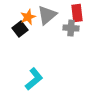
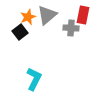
red rectangle: moved 6 px right, 2 px down; rotated 18 degrees clockwise
black square: moved 3 px down
cyan L-shape: rotated 25 degrees counterclockwise
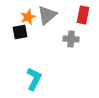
gray cross: moved 11 px down
black square: rotated 28 degrees clockwise
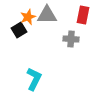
gray triangle: rotated 40 degrees clockwise
black square: moved 1 px left, 2 px up; rotated 21 degrees counterclockwise
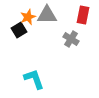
gray cross: rotated 28 degrees clockwise
cyan L-shape: rotated 45 degrees counterclockwise
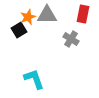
red rectangle: moved 1 px up
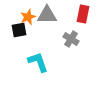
black square: rotated 21 degrees clockwise
cyan L-shape: moved 4 px right, 17 px up
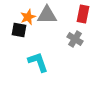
black square: rotated 21 degrees clockwise
gray cross: moved 4 px right
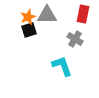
black square: moved 10 px right; rotated 28 degrees counterclockwise
cyan L-shape: moved 24 px right, 4 px down
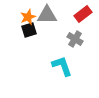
red rectangle: rotated 42 degrees clockwise
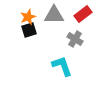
gray triangle: moved 7 px right
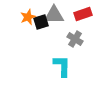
red rectangle: rotated 18 degrees clockwise
black square: moved 12 px right, 8 px up
cyan L-shape: rotated 20 degrees clockwise
